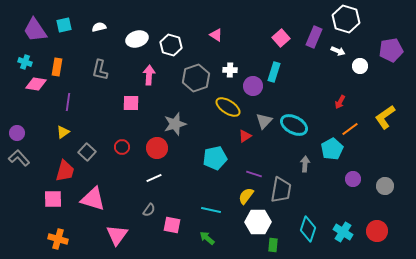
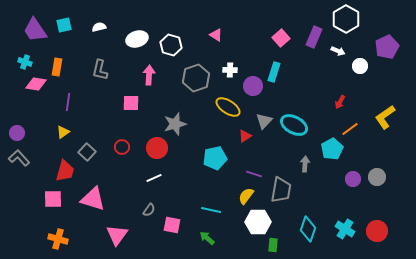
white hexagon at (346, 19): rotated 12 degrees clockwise
purple pentagon at (391, 50): moved 4 px left, 3 px up; rotated 15 degrees counterclockwise
gray circle at (385, 186): moved 8 px left, 9 px up
cyan cross at (343, 232): moved 2 px right, 3 px up
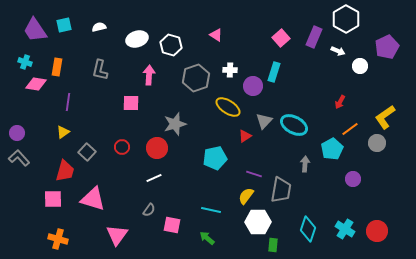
gray circle at (377, 177): moved 34 px up
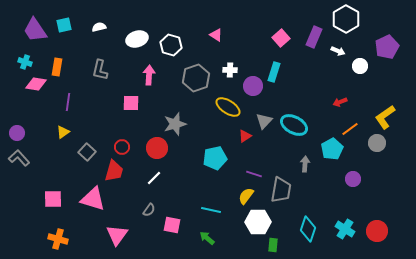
red arrow at (340, 102): rotated 40 degrees clockwise
red trapezoid at (65, 171): moved 49 px right
white line at (154, 178): rotated 21 degrees counterclockwise
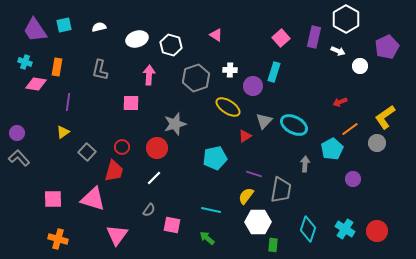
purple rectangle at (314, 37): rotated 10 degrees counterclockwise
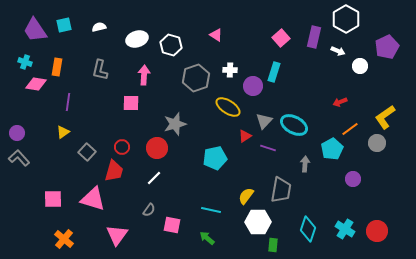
pink arrow at (149, 75): moved 5 px left
purple line at (254, 174): moved 14 px right, 26 px up
orange cross at (58, 239): moved 6 px right; rotated 24 degrees clockwise
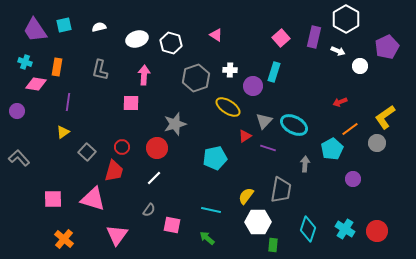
white hexagon at (171, 45): moved 2 px up
purple circle at (17, 133): moved 22 px up
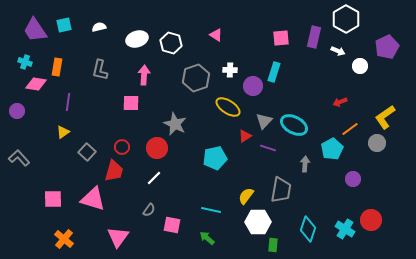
pink square at (281, 38): rotated 36 degrees clockwise
gray star at (175, 124): rotated 30 degrees counterclockwise
red circle at (377, 231): moved 6 px left, 11 px up
pink triangle at (117, 235): moved 1 px right, 2 px down
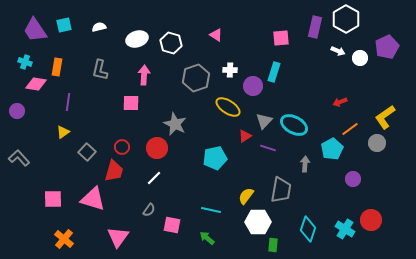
purple rectangle at (314, 37): moved 1 px right, 10 px up
white circle at (360, 66): moved 8 px up
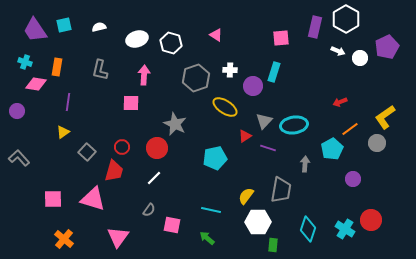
yellow ellipse at (228, 107): moved 3 px left
cyan ellipse at (294, 125): rotated 36 degrees counterclockwise
